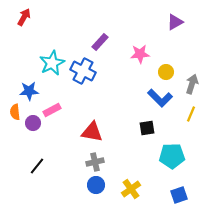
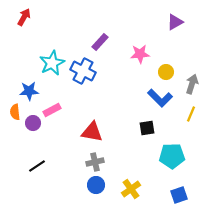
black line: rotated 18 degrees clockwise
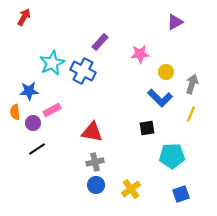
black line: moved 17 px up
blue square: moved 2 px right, 1 px up
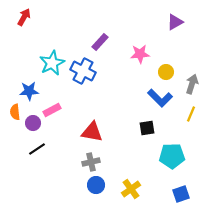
gray cross: moved 4 px left
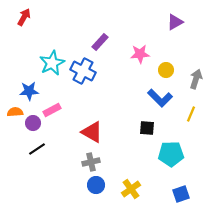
yellow circle: moved 2 px up
gray arrow: moved 4 px right, 5 px up
orange semicircle: rotated 91 degrees clockwise
black square: rotated 14 degrees clockwise
red triangle: rotated 20 degrees clockwise
cyan pentagon: moved 1 px left, 2 px up
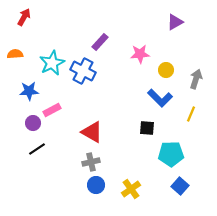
orange semicircle: moved 58 px up
blue square: moved 1 px left, 8 px up; rotated 30 degrees counterclockwise
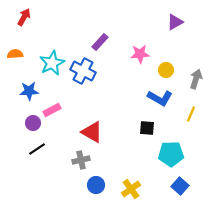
blue L-shape: rotated 15 degrees counterclockwise
gray cross: moved 10 px left, 2 px up
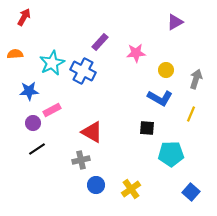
pink star: moved 4 px left, 1 px up
blue square: moved 11 px right, 6 px down
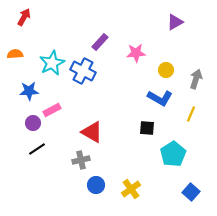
cyan pentagon: moved 2 px right; rotated 30 degrees counterclockwise
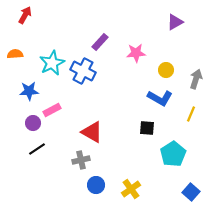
red arrow: moved 1 px right, 2 px up
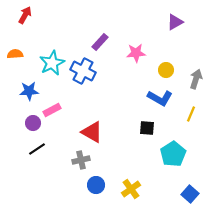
blue square: moved 1 px left, 2 px down
